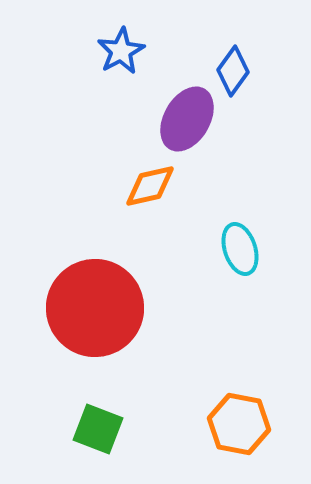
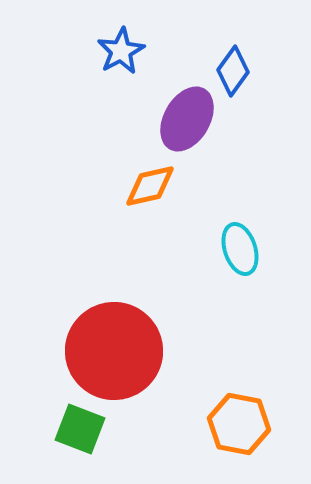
red circle: moved 19 px right, 43 px down
green square: moved 18 px left
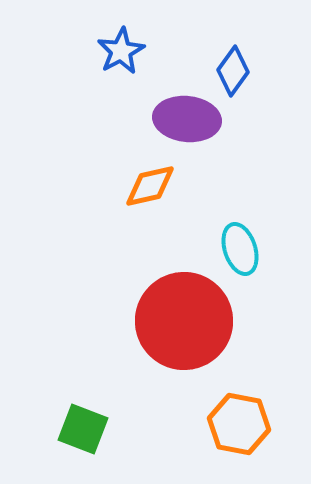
purple ellipse: rotated 66 degrees clockwise
red circle: moved 70 px right, 30 px up
green square: moved 3 px right
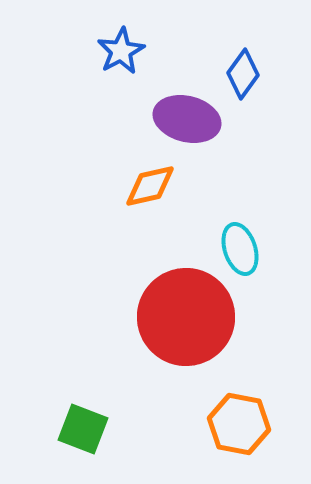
blue diamond: moved 10 px right, 3 px down
purple ellipse: rotated 8 degrees clockwise
red circle: moved 2 px right, 4 px up
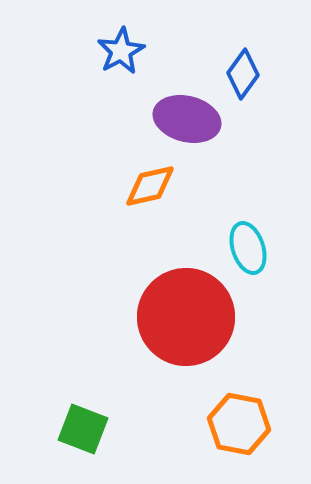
cyan ellipse: moved 8 px right, 1 px up
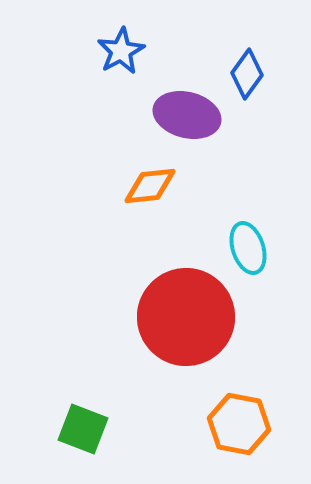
blue diamond: moved 4 px right
purple ellipse: moved 4 px up
orange diamond: rotated 6 degrees clockwise
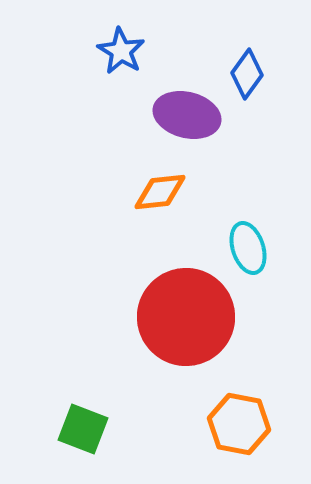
blue star: rotated 12 degrees counterclockwise
orange diamond: moved 10 px right, 6 px down
